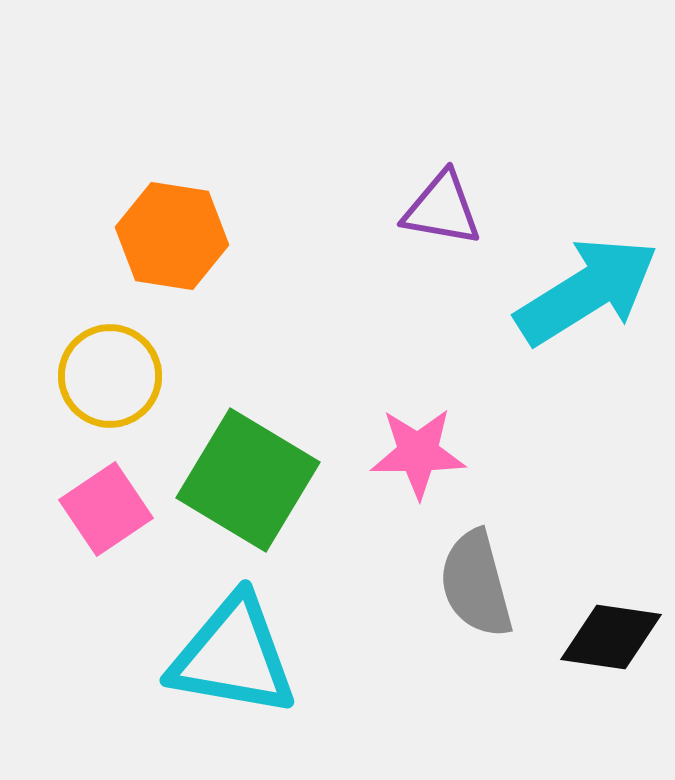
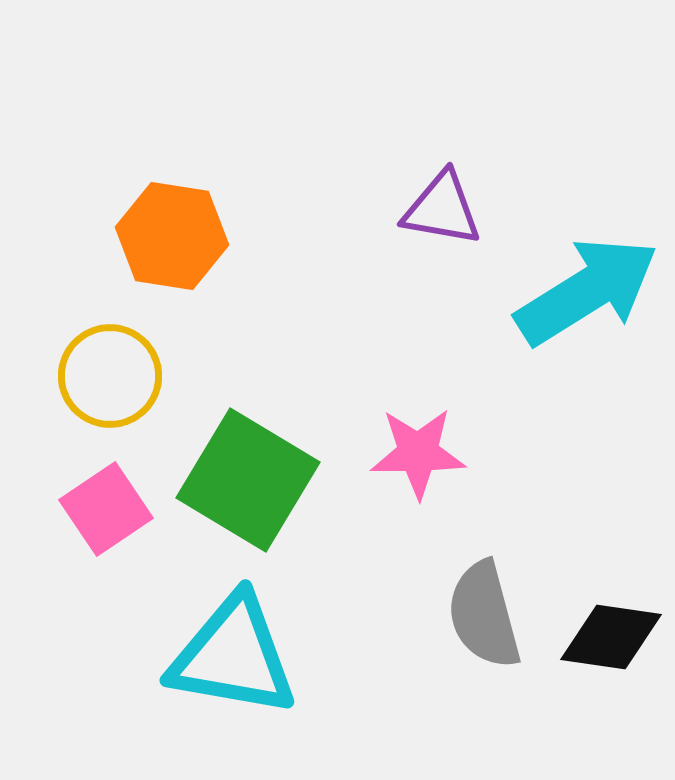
gray semicircle: moved 8 px right, 31 px down
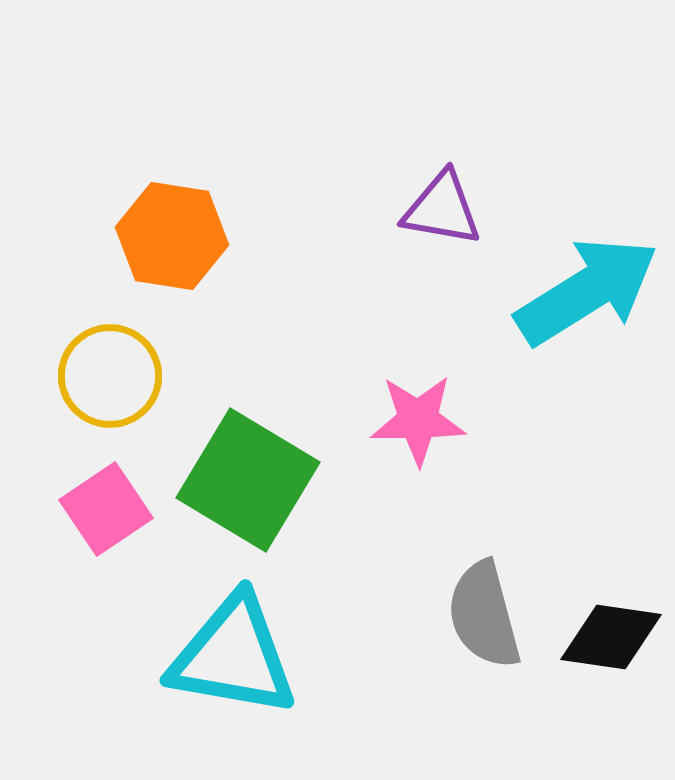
pink star: moved 33 px up
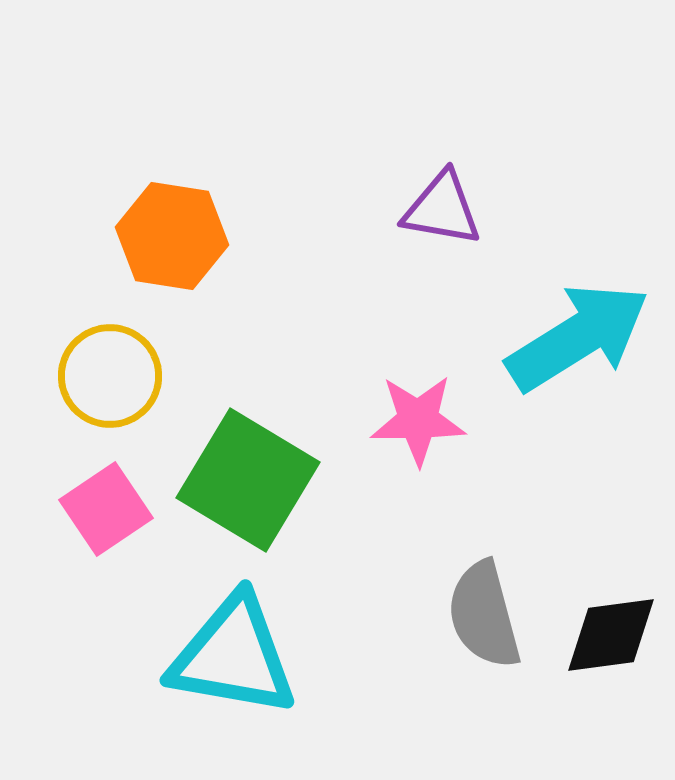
cyan arrow: moved 9 px left, 46 px down
black diamond: moved 2 px up; rotated 16 degrees counterclockwise
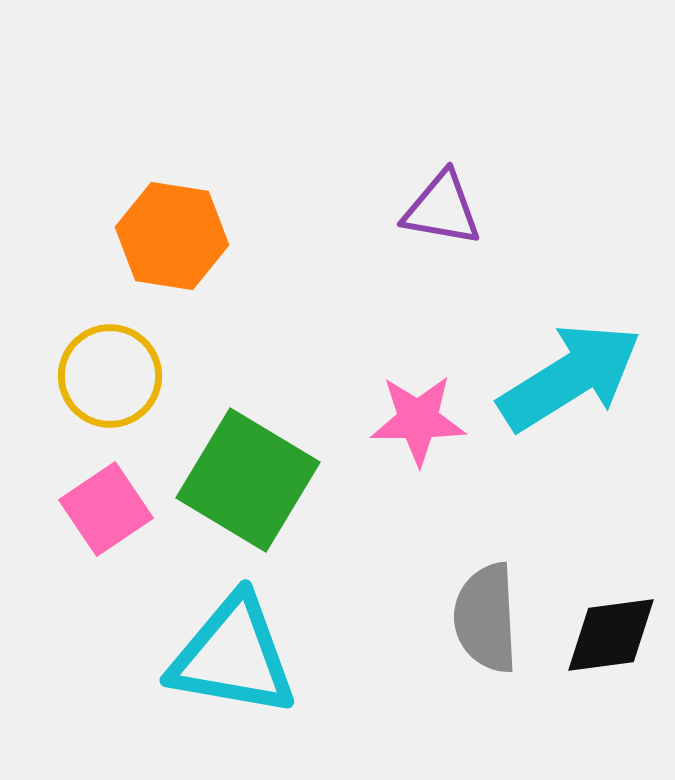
cyan arrow: moved 8 px left, 40 px down
gray semicircle: moved 2 px right, 3 px down; rotated 12 degrees clockwise
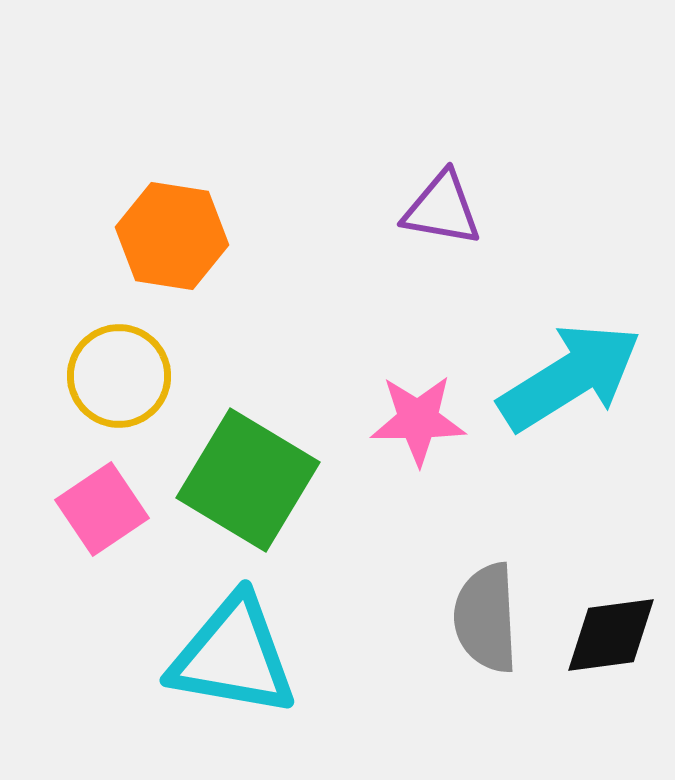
yellow circle: moved 9 px right
pink square: moved 4 px left
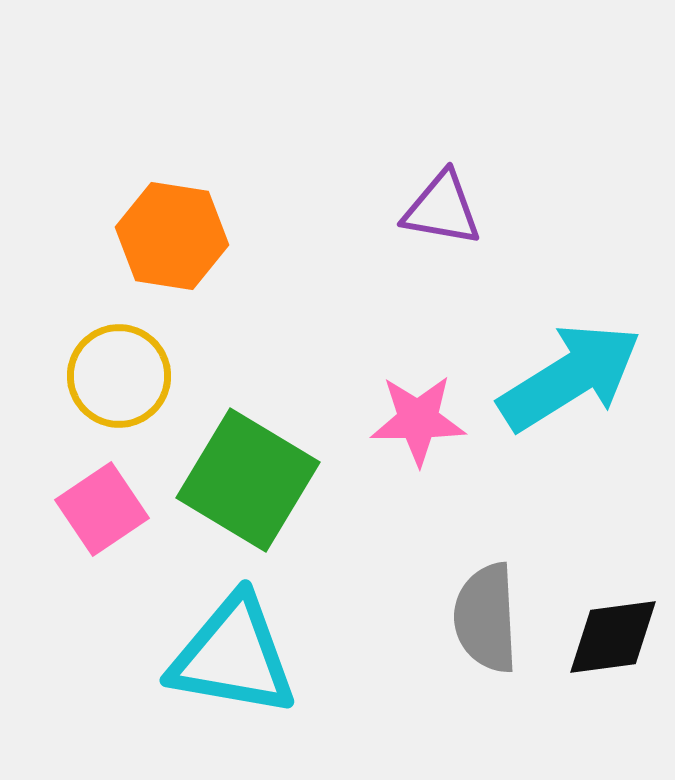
black diamond: moved 2 px right, 2 px down
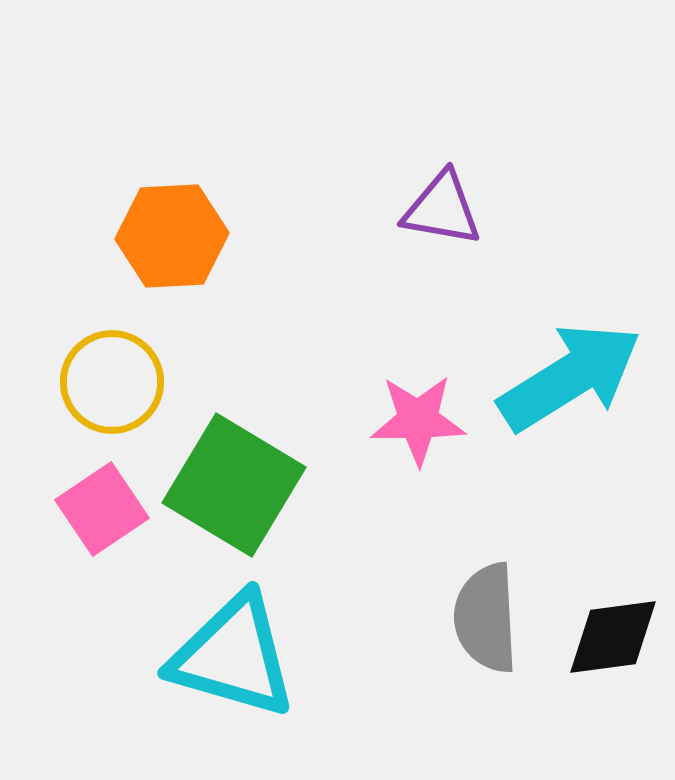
orange hexagon: rotated 12 degrees counterclockwise
yellow circle: moved 7 px left, 6 px down
green square: moved 14 px left, 5 px down
cyan triangle: rotated 6 degrees clockwise
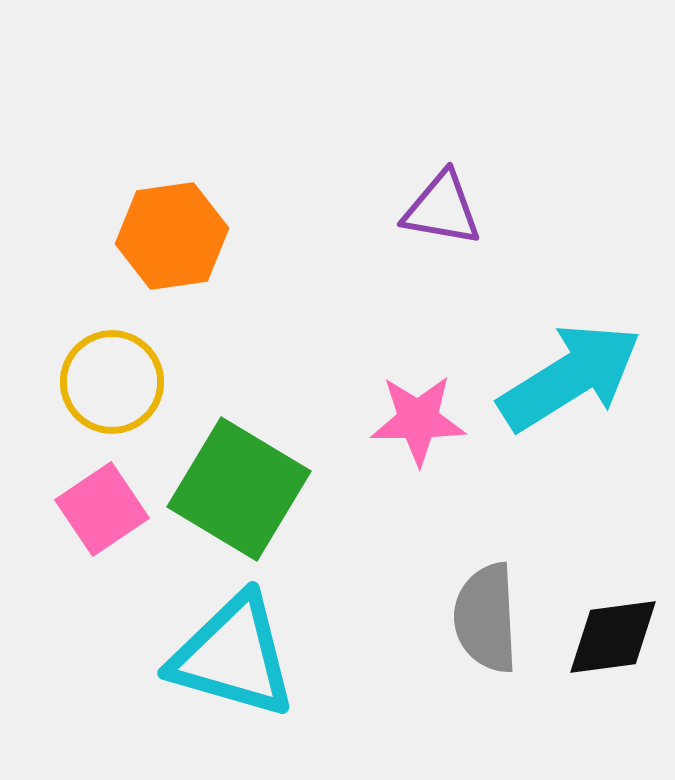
orange hexagon: rotated 5 degrees counterclockwise
green square: moved 5 px right, 4 px down
